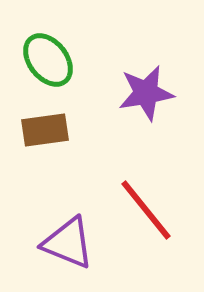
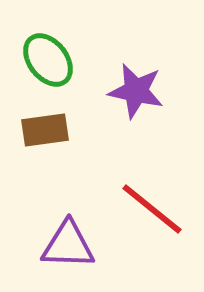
purple star: moved 10 px left, 2 px up; rotated 22 degrees clockwise
red line: moved 6 px right, 1 px up; rotated 12 degrees counterclockwise
purple triangle: moved 2 px down; rotated 20 degrees counterclockwise
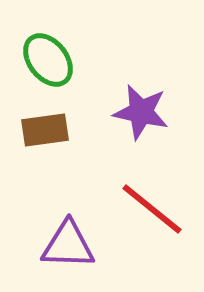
purple star: moved 5 px right, 21 px down
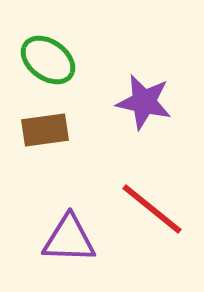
green ellipse: rotated 16 degrees counterclockwise
purple star: moved 3 px right, 10 px up
purple triangle: moved 1 px right, 6 px up
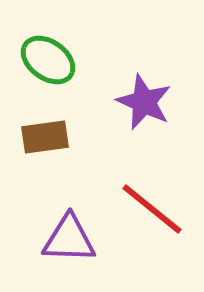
purple star: rotated 12 degrees clockwise
brown rectangle: moved 7 px down
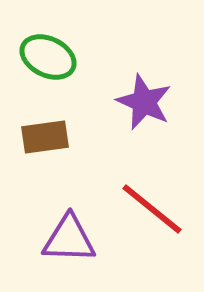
green ellipse: moved 3 px up; rotated 10 degrees counterclockwise
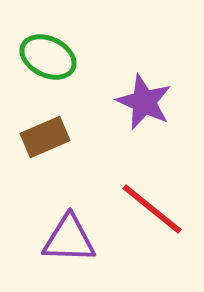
brown rectangle: rotated 15 degrees counterclockwise
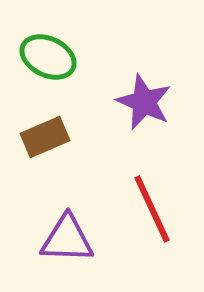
red line: rotated 26 degrees clockwise
purple triangle: moved 2 px left
